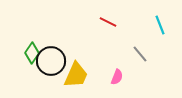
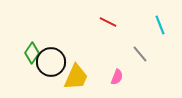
black circle: moved 1 px down
yellow trapezoid: moved 2 px down
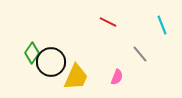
cyan line: moved 2 px right
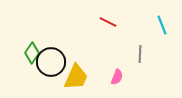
gray line: rotated 42 degrees clockwise
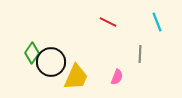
cyan line: moved 5 px left, 3 px up
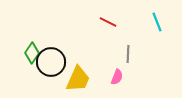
gray line: moved 12 px left
yellow trapezoid: moved 2 px right, 2 px down
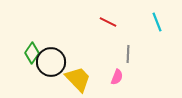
yellow trapezoid: rotated 68 degrees counterclockwise
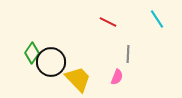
cyan line: moved 3 px up; rotated 12 degrees counterclockwise
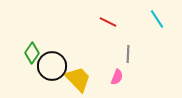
black circle: moved 1 px right, 4 px down
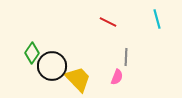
cyan line: rotated 18 degrees clockwise
gray line: moved 2 px left, 3 px down
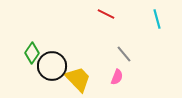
red line: moved 2 px left, 8 px up
gray line: moved 2 px left, 3 px up; rotated 42 degrees counterclockwise
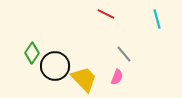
black circle: moved 3 px right
yellow trapezoid: moved 6 px right
